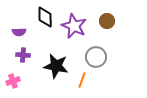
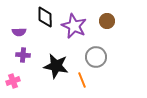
orange line: rotated 42 degrees counterclockwise
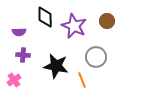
pink cross: moved 1 px right, 1 px up; rotated 16 degrees counterclockwise
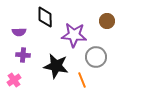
purple star: moved 9 px down; rotated 20 degrees counterclockwise
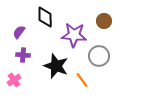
brown circle: moved 3 px left
purple semicircle: rotated 128 degrees clockwise
gray circle: moved 3 px right, 1 px up
black star: rotated 10 degrees clockwise
orange line: rotated 14 degrees counterclockwise
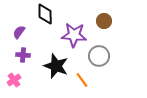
black diamond: moved 3 px up
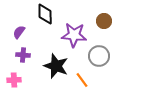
pink cross: rotated 32 degrees clockwise
